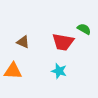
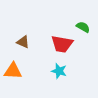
green semicircle: moved 1 px left, 2 px up
red trapezoid: moved 1 px left, 2 px down
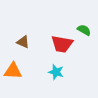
green semicircle: moved 1 px right, 3 px down
cyan star: moved 3 px left, 1 px down
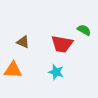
orange triangle: moved 1 px up
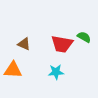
green semicircle: moved 7 px down
brown triangle: moved 1 px right, 2 px down
cyan star: rotated 21 degrees counterclockwise
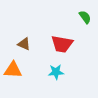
green semicircle: moved 1 px right, 20 px up; rotated 24 degrees clockwise
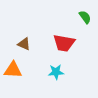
red trapezoid: moved 2 px right, 1 px up
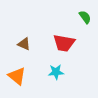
orange triangle: moved 4 px right, 6 px down; rotated 36 degrees clockwise
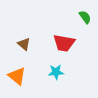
brown triangle: rotated 16 degrees clockwise
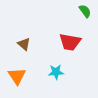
green semicircle: moved 6 px up
red trapezoid: moved 6 px right, 1 px up
orange triangle: rotated 18 degrees clockwise
